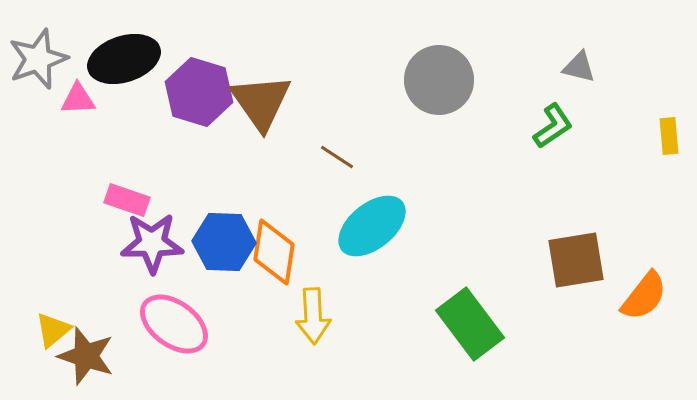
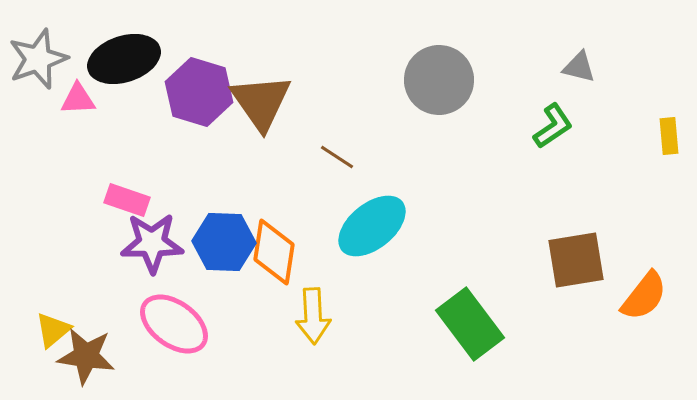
brown star: rotated 10 degrees counterclockwise
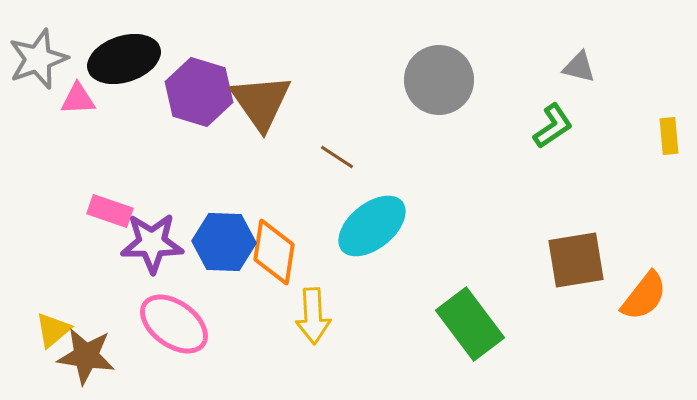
pink rectangle: moved 17 px left, 11 px down
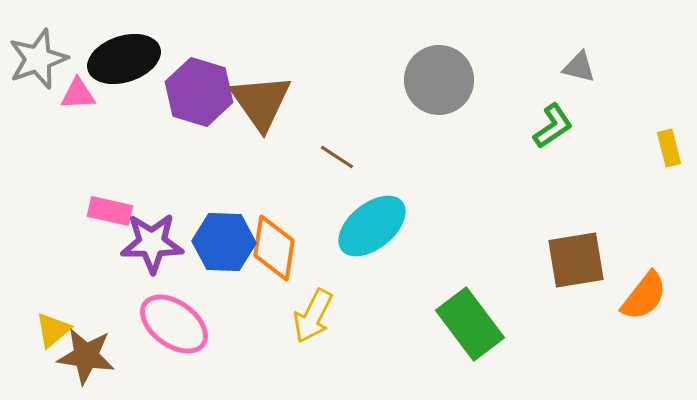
pink triangle: moved 5 px up
yellow rectangle: moved 12 px down; rotated 9 degrees counterclockwise
pink rectangle: rotated 6 degrees counterclockwise
orange diamond: moved 4 px up
yellow arrow: rotated 30 degrees clockwise
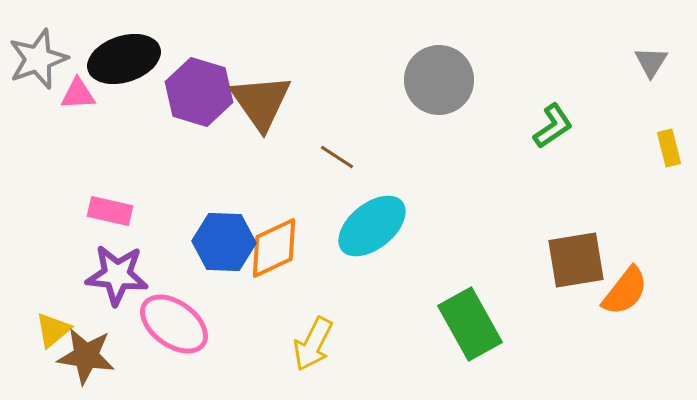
gray triangle: moved 72 px right, 5 px up; rotated 48 degrees clockwise
purple star: moved 35 px left, 32 px down; rotated 6 degrees clockwise
orange diamond: rotated 56 degrees clockwise
orange semicircle: moved 19 px left, 5 px up
yellow arrow: moved 28 px down
green rectangle: rotated 8 degrees clockwise
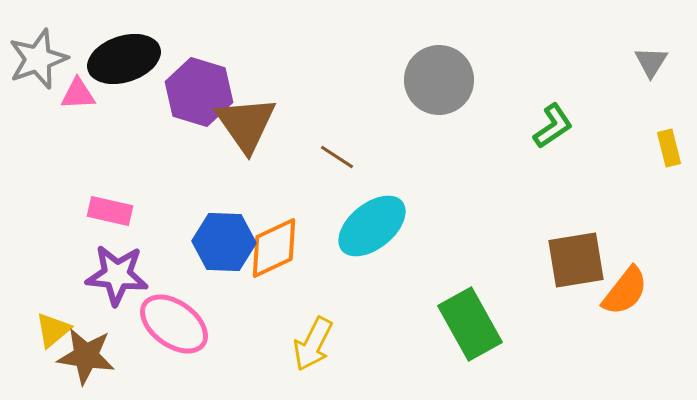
brown triangle: moved 15 px left, 22 px down
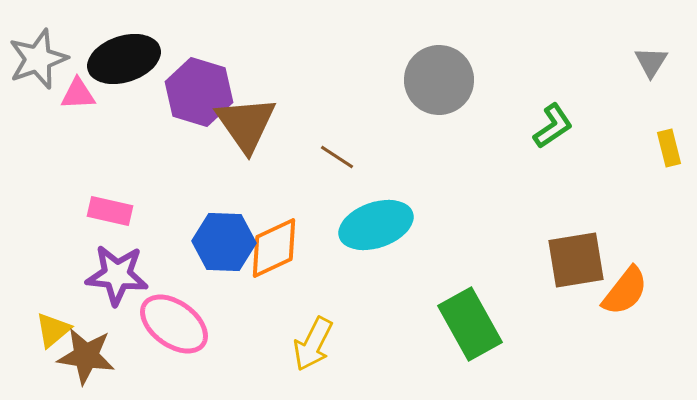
cyan ellipse: moved 4 px right, 1 px up; rotated 20 degrees clockwise
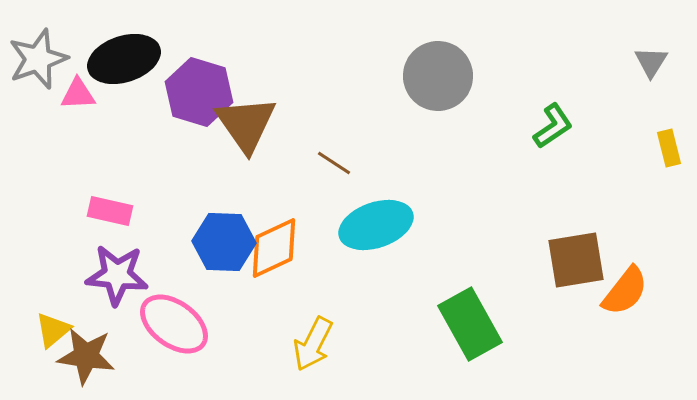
gray circle: moved 1 px left, 4 px up
brown line: moved 3 px left, 6 px down
